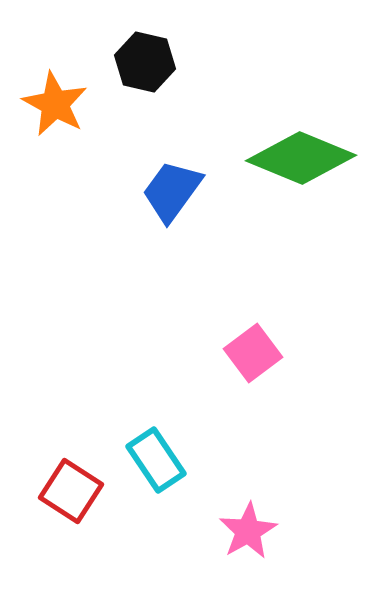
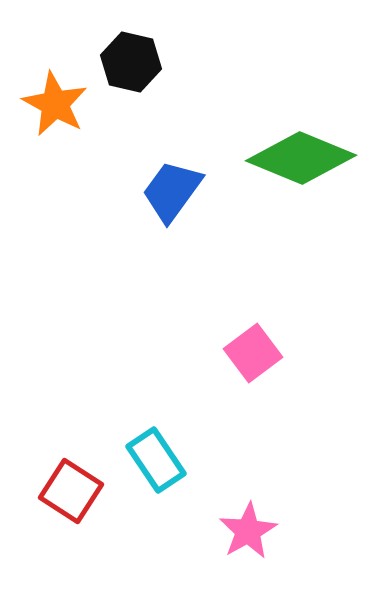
black hexagon: moved 14 px left
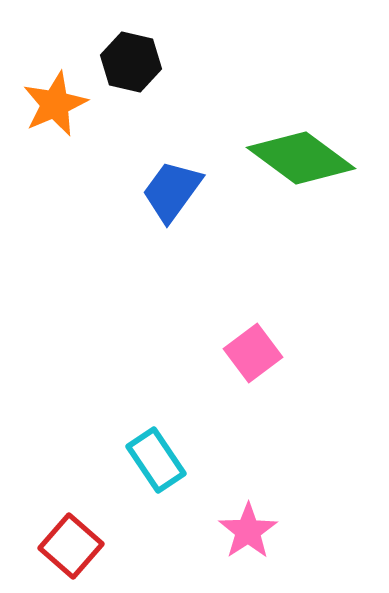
orange star: rotated 20 degrees clockwise
green diamond: rotated 14 degrees clockwise
red square: moved 55 px down; rotated 8 degrees clockwise
pink star: rotated 4 degrees counterclockwise
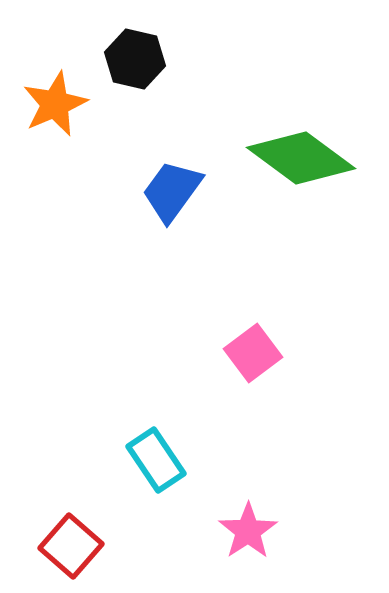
black hexagon: moved 4 px right, 3 px up
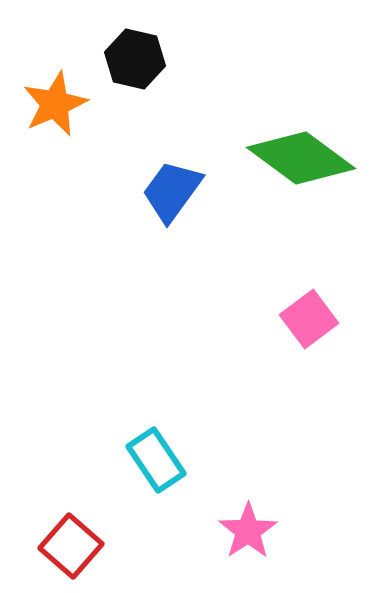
pink square: moved 56 px right, 34 px up
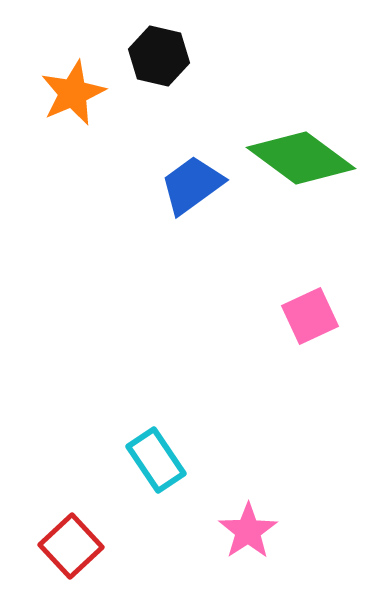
black hexagon: moved 24 px right, 3 px up
orange star: moved 18 px right, 11 px up
blue trapezoid: moved 20 px right, 6 px up; rotated 18 degrees clockwise
pink square: moved 1 px right, 3 px up; rotated 12 degrees clockwise
red square: rotated 6 degrees clockwise
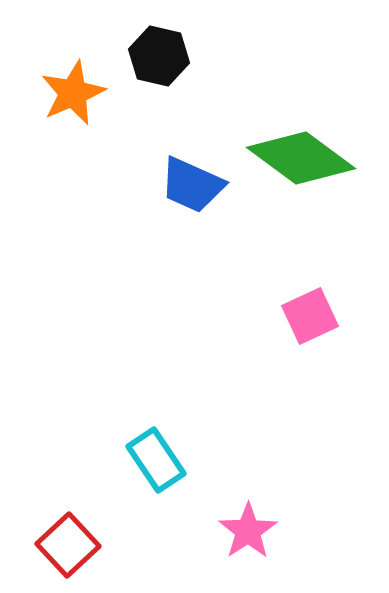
blue trapezoid: rotated 120 degrees counterclockwise
red square: moved 3 px left, 1 px up
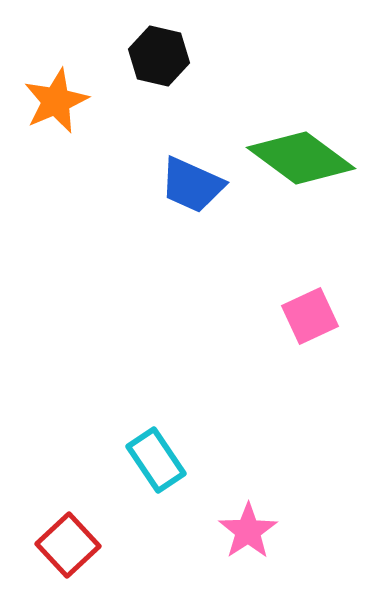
orange star: moved 17 px left, 8 px down
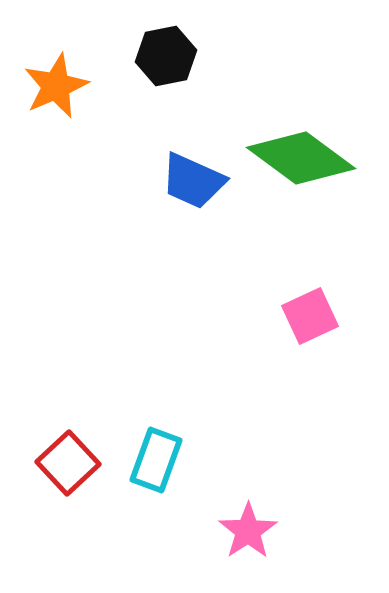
black hexagon: moved 7 px right; rotated 24 degrees counterclockwise
orange star: moved 15 px up
blue trapezoid: moved 1 px right, 4 px up
cyan rectangle: rotated 54 degrees clockwise
red square: moved 82 px up
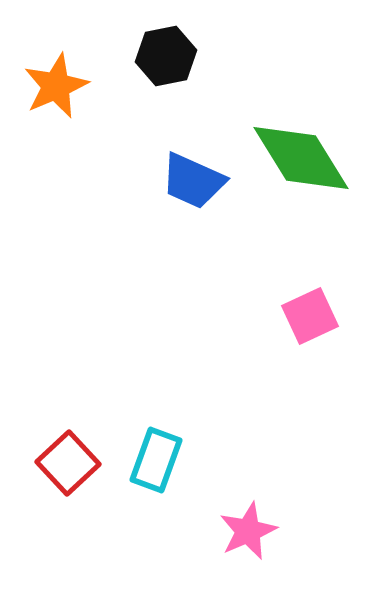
green diamond: rotated 22 degrees clockwise
pink star: rotated 10 degrees clockwise
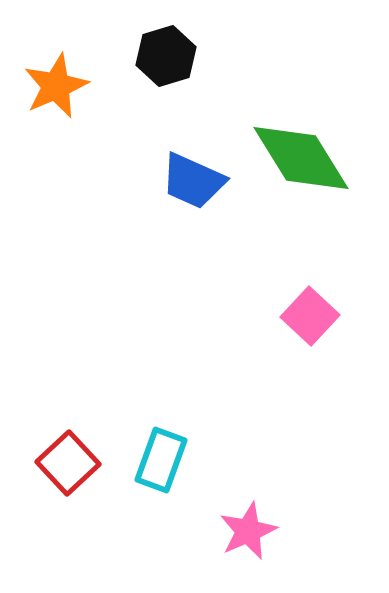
black hexagon: rotated 6 degrees counterclockwise
pink square: rotated 22 degrees counterclockwise
cyan rectangle: moved 5 px right
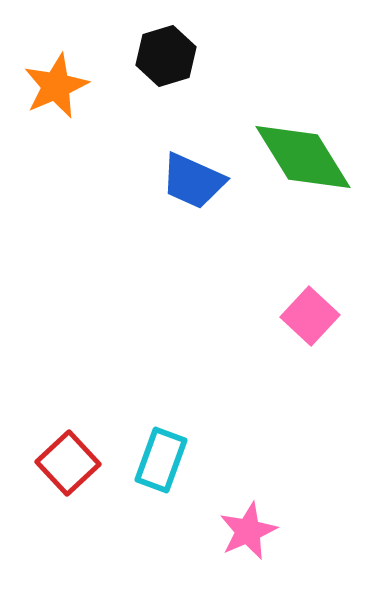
green diamond: moved 2 px right, 1 px up
